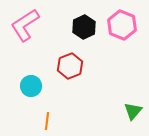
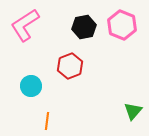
black hexagon: rotated 15 degrees clockwise
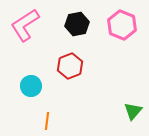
black hexagon: moved 7 px left, 3 px up
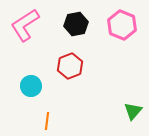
black hexagon: moved 1 px left
